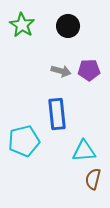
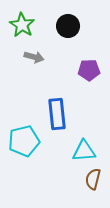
gray arrow: moved 27 px left, 14 px up
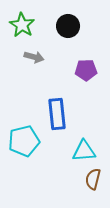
purple pentagon: moved 3 px left
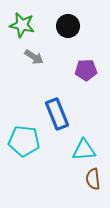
green star: rotated 20 degrees counterclockwise
gray arrow: rotated 18 degrees clockwise
blue rectangle: rotated 16 degrees counterclockwise
cyan pentagon: rotated 20 degrees clockwise
cyan triangle: moved 1 px up
brown semicircle: rotated 20 degrees counterclockwise
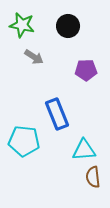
brown semicircle: moved 2 px up
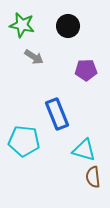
cyan triangle: rotated 20 degrees clockwise
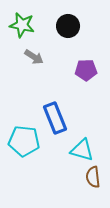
blue rectangle: moved 2 px left, 4 px down
cyan triangle: moved 2 px left
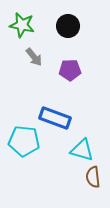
gray arrow: rotated 18 degrees clockwise
purple pentagon: moved 16 px left
blue rectangle: rotated 48 degrees counterclockwise
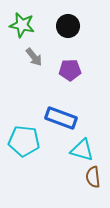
blue rectangle: moved 6 px right
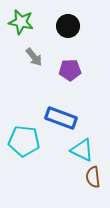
green star: moved 1 px left, 3 px up
cyan triangle: rotated 10 degrees clockwise
